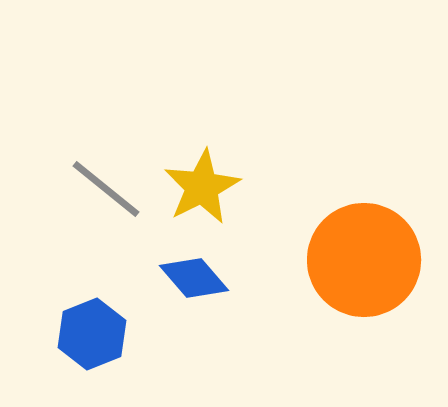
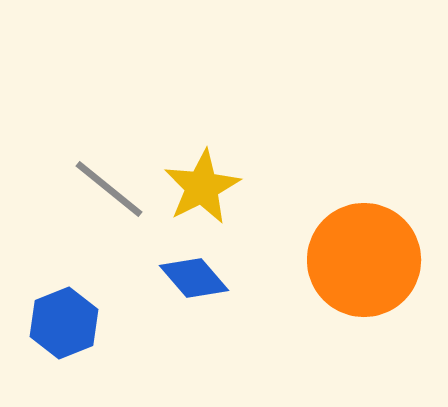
gray line: moved 3 px right
blue hexagon: moved 28 px left, 11 px up
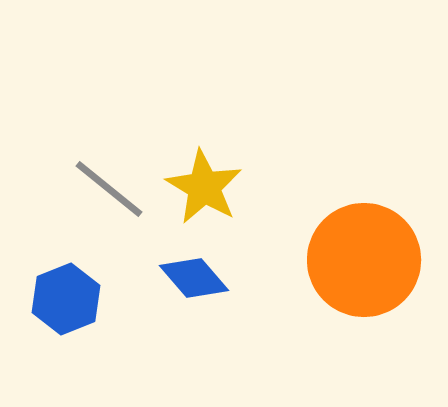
yellow star: moved 2 px right; rotated 14 degrees counterclockwise
blue hexagon: moved 2 px right, 24 px up
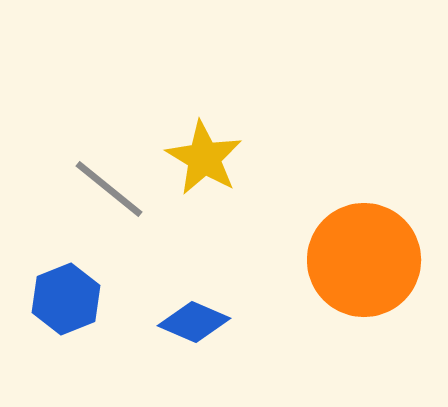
yellow star: moved 29 px up
blue diamond: moved 44 px down; rotated 26 degrees counterclockwise
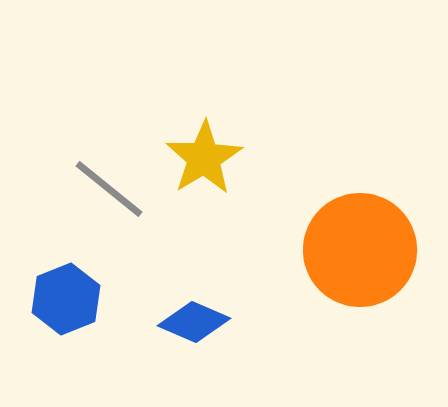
yellow star: rotated 10 degrees clockwise
orange circle: moved 4 px left, 10 px up
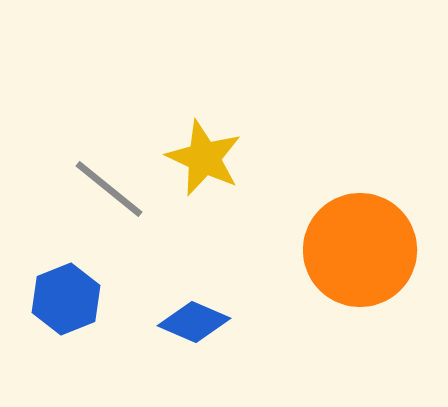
yellow star: rotated 16 degrees counterclockwise
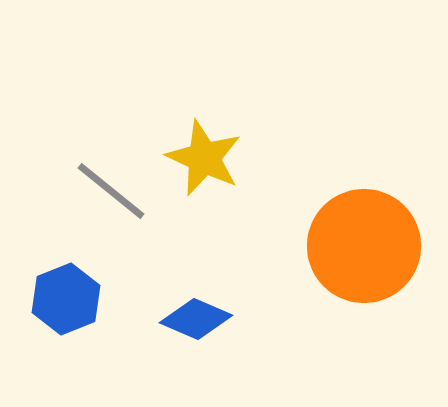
gray line: moved 2 px right, 2 px down
orange circle: moved 4 px right, 4 px up
blue diamond: moved 2 px right, 3 px up
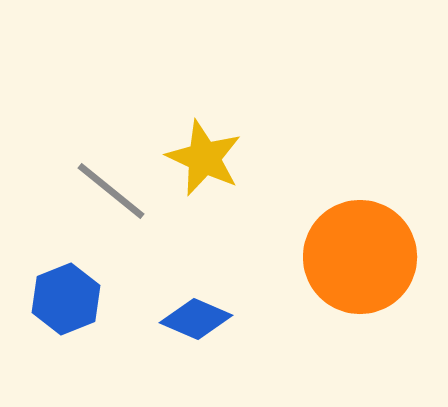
orange circle: moved 4 px left, 11 px down
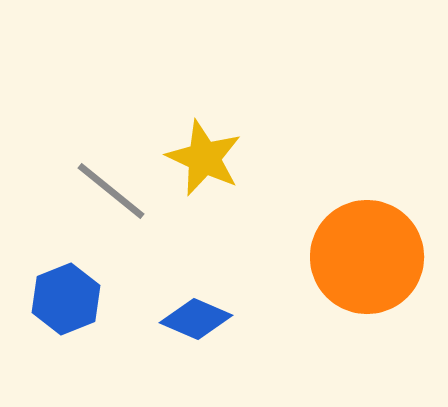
orange circle: moved 7 px right
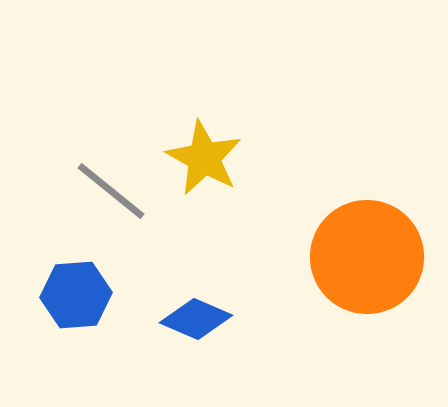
yellow star: rotated 4 degrees clockwise
blue hexagon: moved 10 px right, 4 px up; rotated 18 degrees clockwise
